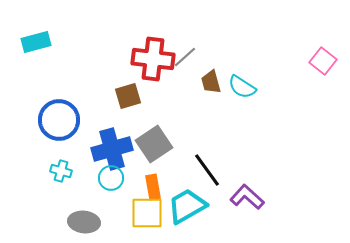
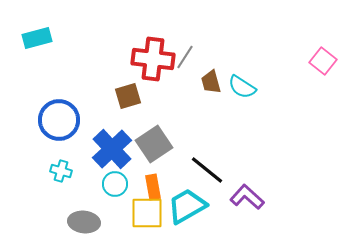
cyan rectangle: moved 1 px right, 4 px up
gray line: rotated 15 degrees counterclockwise
blue cross: rotated 27 degrees counterclockwise
black line: rotated 15 degrees counterclockwise
cyan circle: moved 4 px right, 6 px down
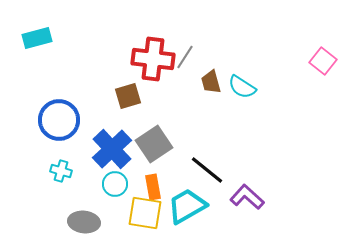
yellow square: moved 2 px left; rotated 9 degrees clockwise
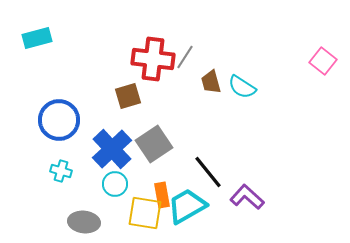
black line: moved 1 px right, 2 px down; rotated 12 degrees clockwise
orange rectangle: moved 9 px right, 8 px down
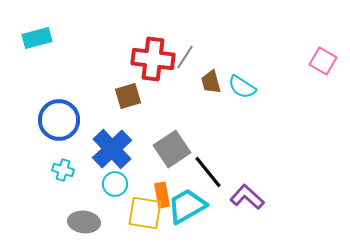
pink square: rotated 8 degrees counterclockwise
gray square: moved 18 px right, 5 px down
cyan cross: moved 2 px right, 1 px up
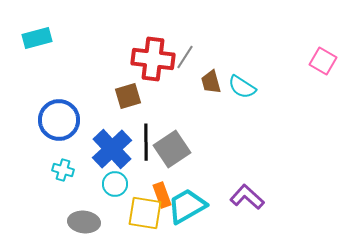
black line: moved 62 px left, 30 px up; rotated 39 degrees clockwise
orange rectangle: rotated 10 degrees counterclockwise
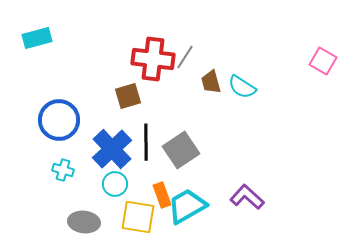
gray square: moved 9 px right, 1 px down
yellow square: moved 7 px left, 4 px down
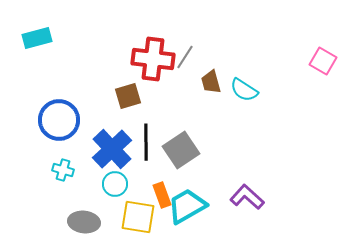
cyan semicircle: moved 2 px right, 3 px down
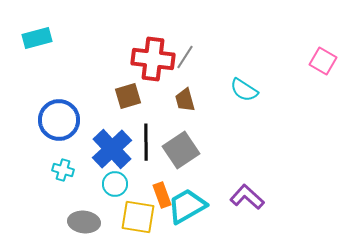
brown trapezoid: moved 26 px left, 18 px down
